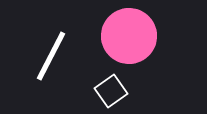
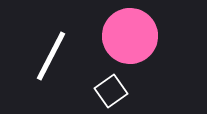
pink circle: moved 1 px right
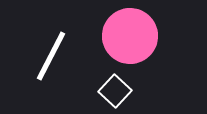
white square: moved 4 px right; rotated 12 degrees counterclockwise
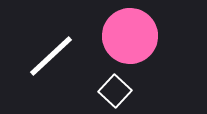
white line: rotated 20 degrees clockwise
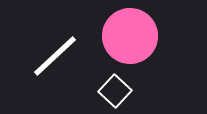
white line: moved 4 px right
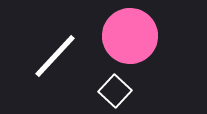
white line: rotated 4 degrees counterclockwise
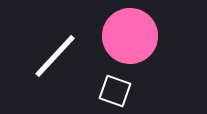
white square: rotated 24 degrees counterclockwise
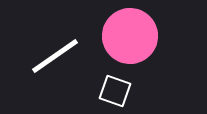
white line: rotated 12 degrees clockwise
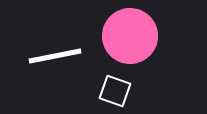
white line: rotated 24 degrees clockwise
